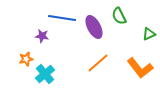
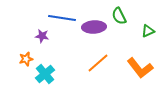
purple ellipse: rotated 65 degrees counterclockwise
green triangle: moved 1 px left, 3 px up
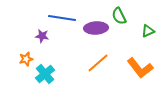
purple ellipse: moved 2 px right, 1 px down
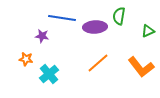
green semicircle: rotated 36 degrees clockwise
purple ellipse: moved 1 px left, 1 px up
orange star: rotated 24 degrees clockwise
orange L-shape: moved 1 px right, 1 px up
cyan cross: moved 4 px right
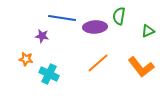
cyan cross: rotated 24 degrees counterclockwise
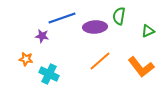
blue line: rotated 28 degrees counterclockwise
orange line: moved 2 px right, 2 px up
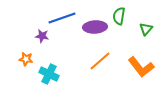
green triangle: moved 2 px left, 2 px up; rotated 24 degrees counterclockwise
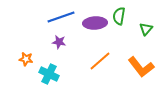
blue line: moved 1 px left, 1 px up
purple ellipse: moved 4 px up
purple star: moved 17 px right, 6 px down
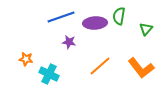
purple star: moved 10 px right
orange line: moved 5 px down
orange L-shape: moved 1 px down
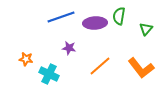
purple star: moved 6 px down
